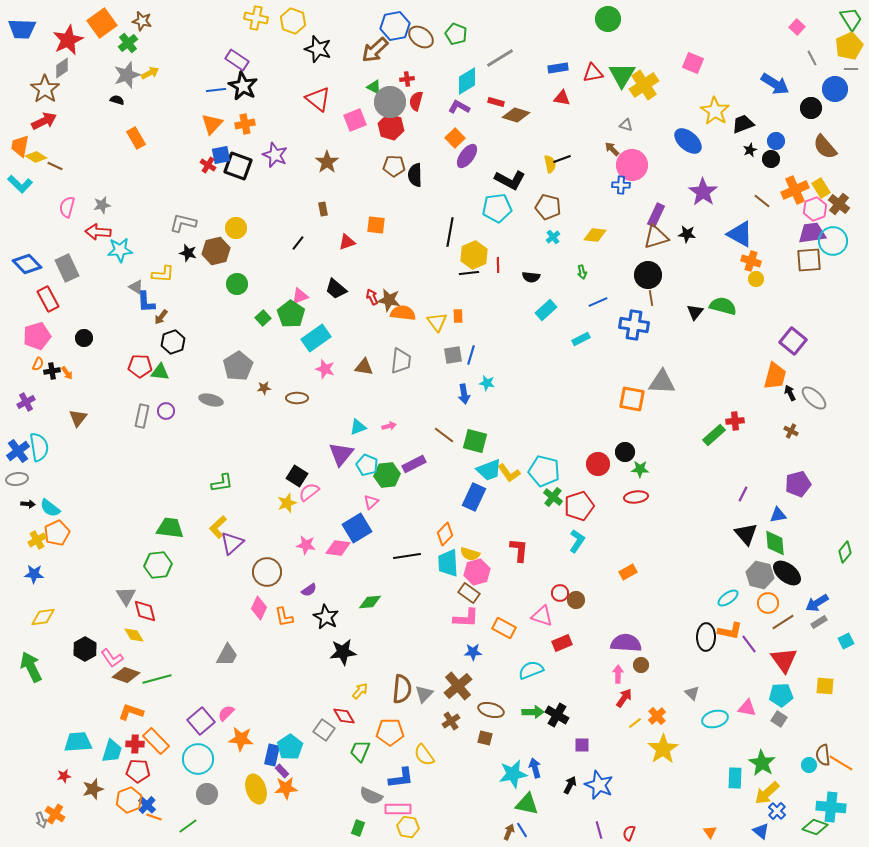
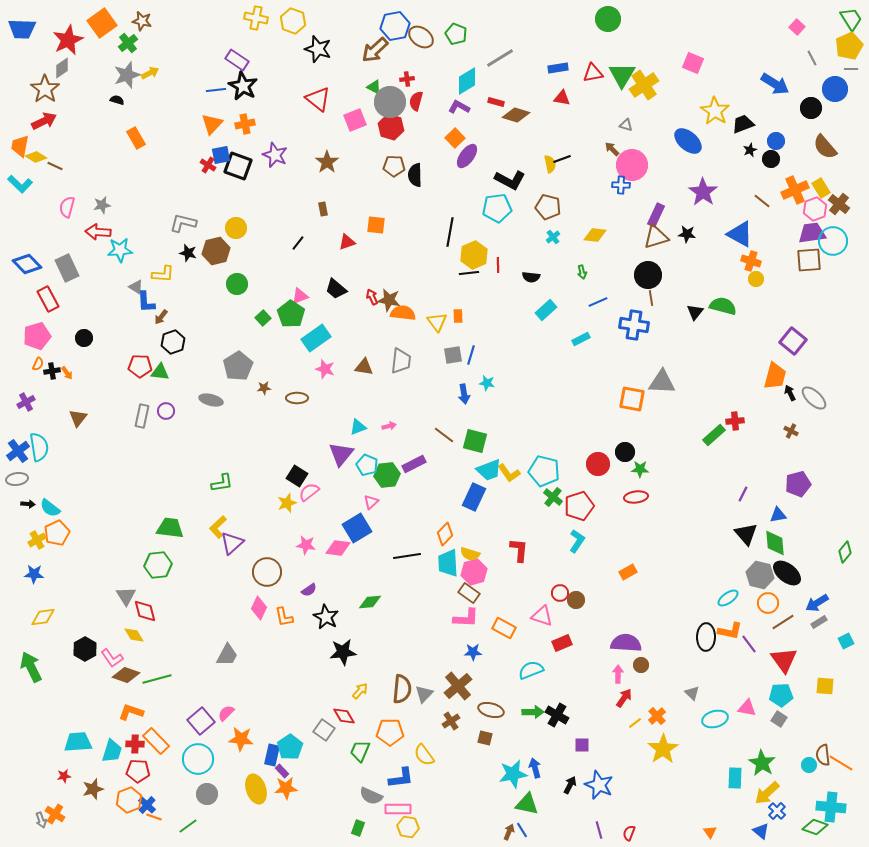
pink hexagon at (477, 572): moved 3 px left
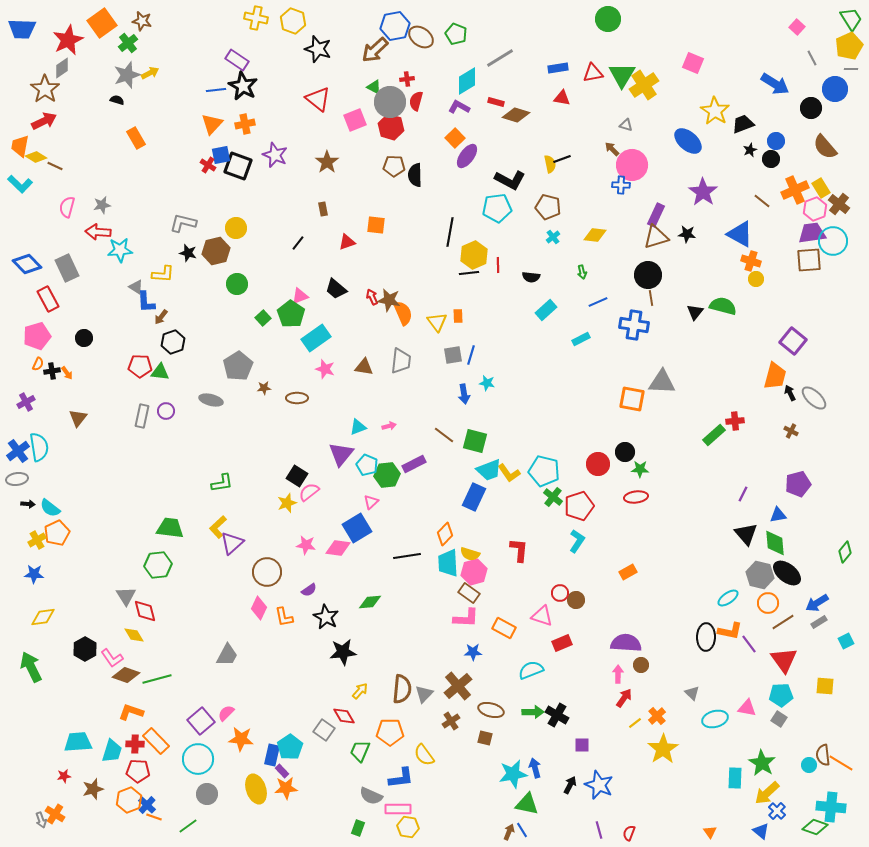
orange semicircle at (403, 313): rotated 60 degrees clockwise
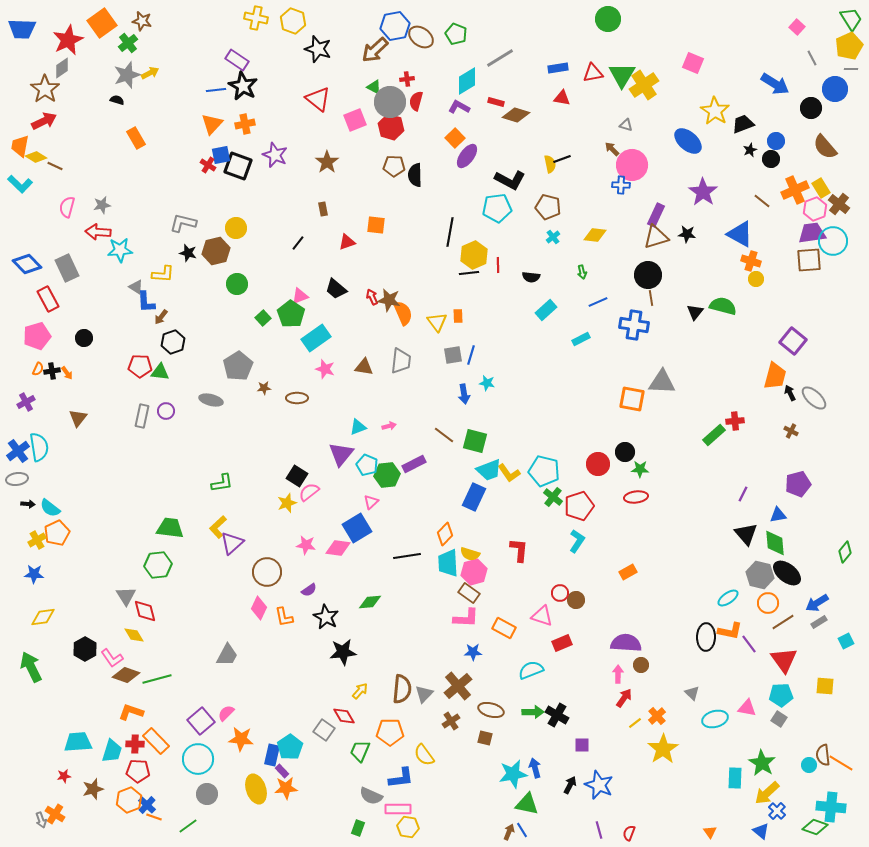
orange semicircle at (38, 364): moved 5 px down
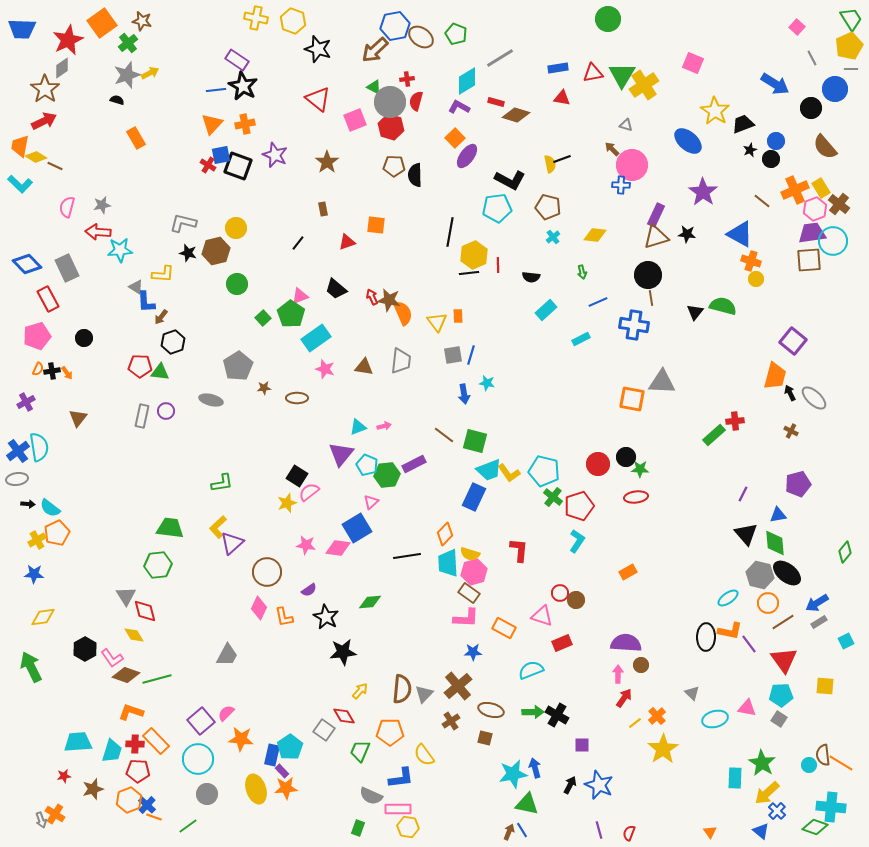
pink arrow at (389, 426): moved 5 px left
black circle at (625, 452): moved 1 px right, 5 px down
